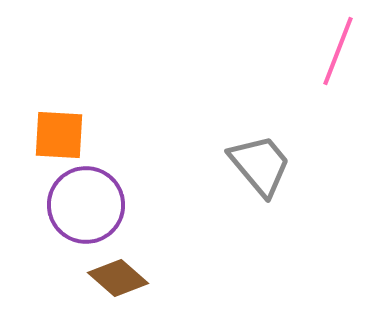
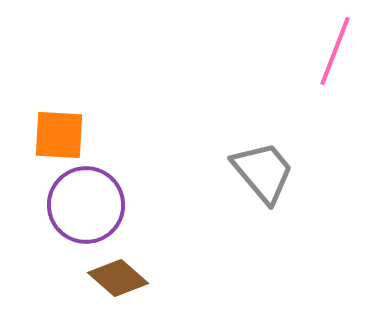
pink line: moved 3 px left
gray trapezoid: moved 3 px right, 7 px down
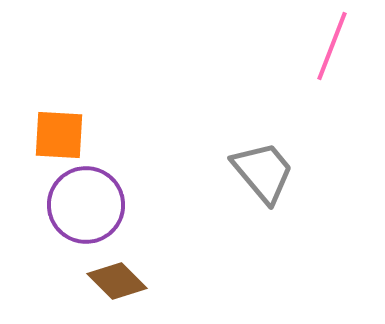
pink line: moved 3 px left, 5 px up
brown diamond: moved 1 px left, 3 px down; rotated 4 degrees clockwise
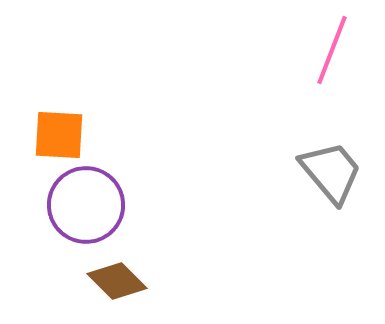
pink line: moved 4 px down
gray trapezoid: moved 68 px right
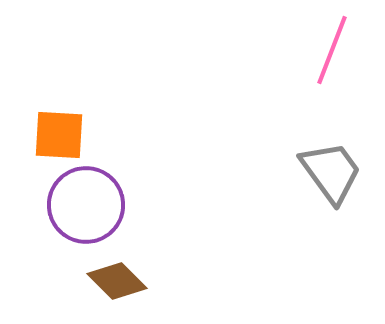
gray trapezoid: rotated 4 degrees clockwise
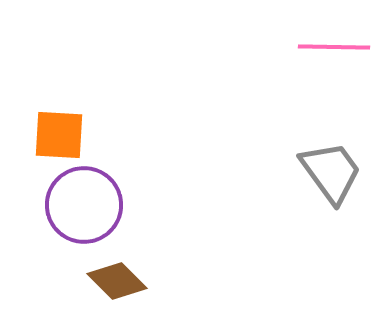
pink line: moved 2 px right, 3 px up; rotated 70 degrees clockwise
purple circle: moved 2 px left
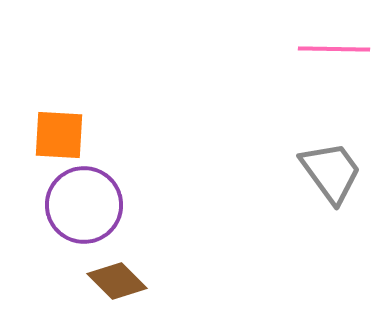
pink line: moved 2 px down
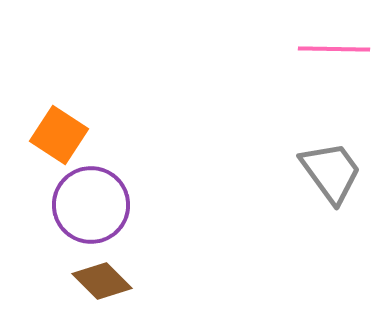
orange square: rotated 30 degrees clockwise
purple circle: moved 7 px right
brown diamond: moved 15 px left
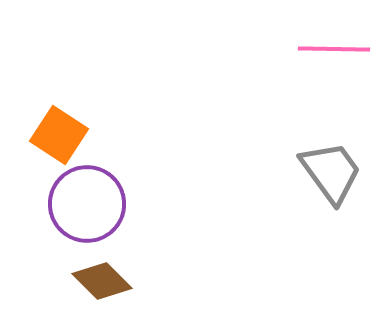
purple circle: moved 4 px left, 1 px up
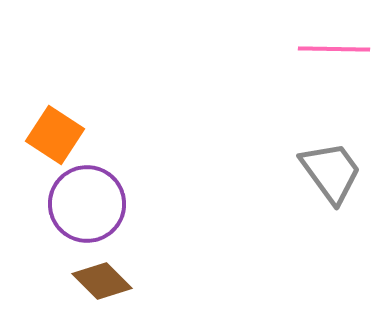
orange square: moved 4 px left
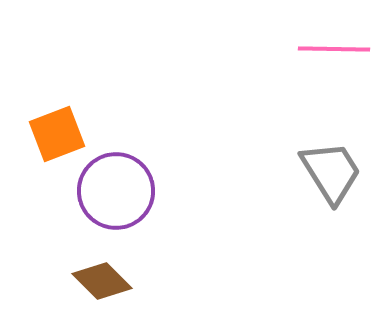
orange square: moved 2 px right, 1 px up; rotated 36 degrees clockwise
gray trapezoid: rotated 4 degrees clockwise
purple circle: moved 29 px right, 13 px up
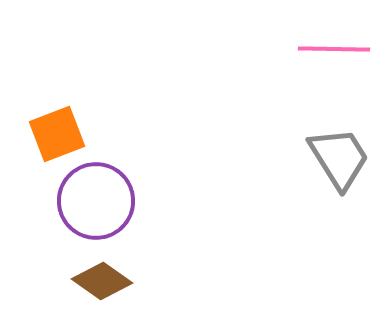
gray trapezoid: moved 8 px right, 14 px up
purple circle: moved 20 px left, 10 px down
brown diamond: rotated 10 degrees counterclockwise
